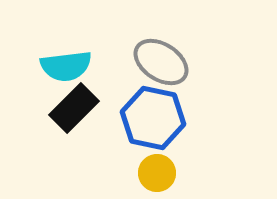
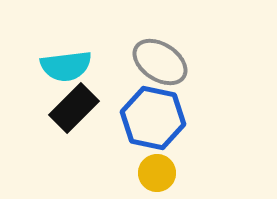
gray ellipse: moved 1 px left
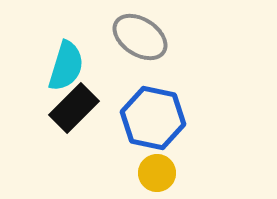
gray ellipse: moved 20 px left, 25 px up
cyan semicircle: rotated 66 degrees counterclockwise
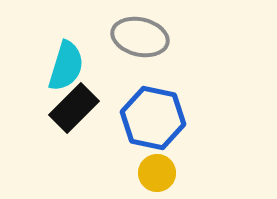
gray ellipse: rotated 20 degrees counterclockwise
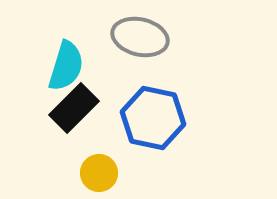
yellow circle: moved 58 px left
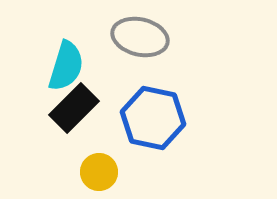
yellow circle: moved 1 px up
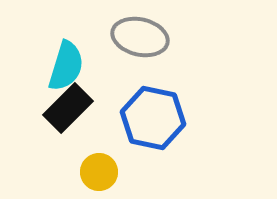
black rectangle: moved 6 px left
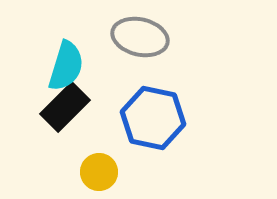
black rectangle: moved 3 px left, 1 px up
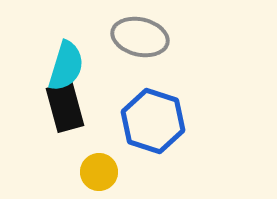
black rectangle: rotated 60 degrees counterclockwise
blue hexagon: moved 3 px down; rotated 6 degrees clockwise
